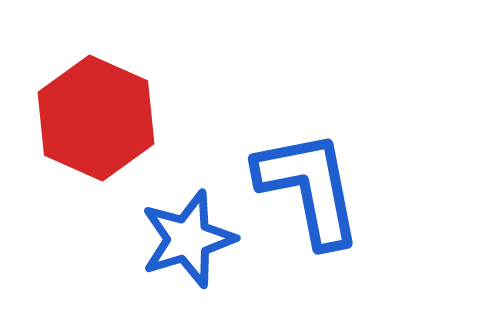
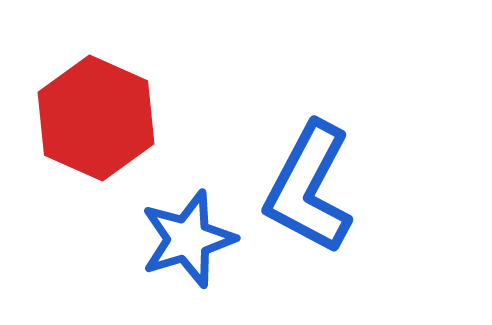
blue L-shape: rotated 141 degrees counterclockwise
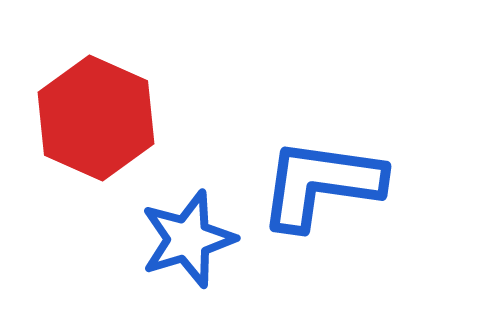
blue L-shape: moved 12 px right, 4 px up; rotated 70 degrees clockwise
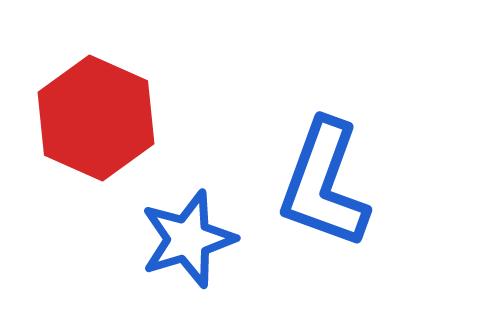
blue L-shape: moved 3 px right; rotated 78 degrees counterclockwise
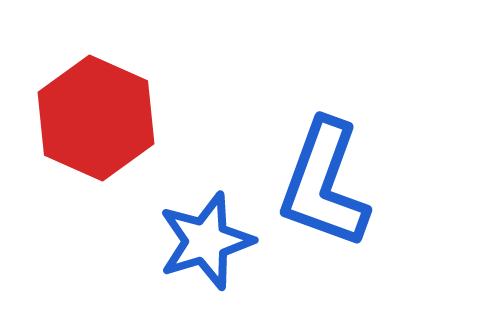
blue star: moved 18 px right, 2 px down
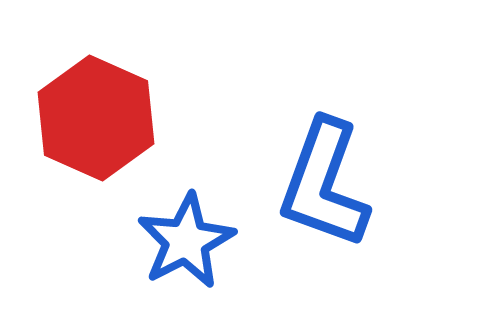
blue star: moved 20 px left; rotated 10 degrees counterclockwise
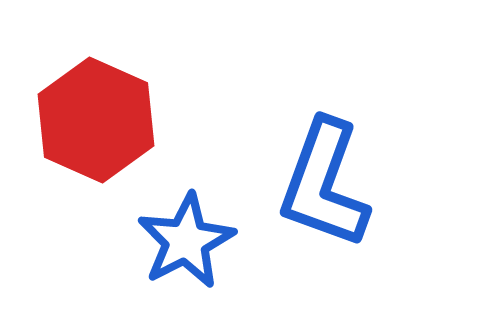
red hexagon: moved 2 px down
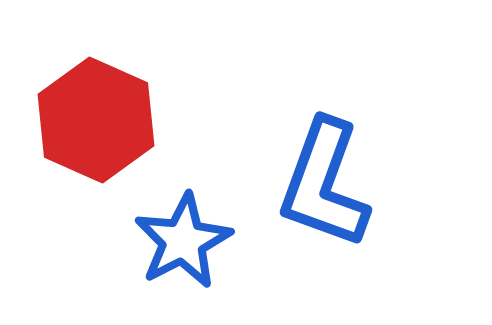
blue star: moved 3 px left
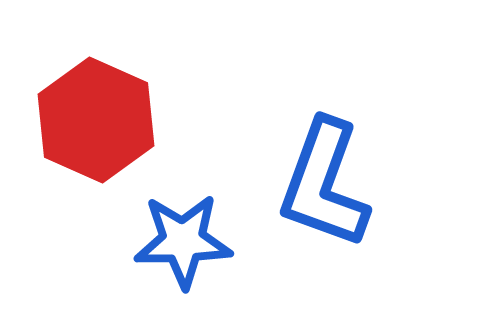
blue star: rotated 26 degrees clockwise
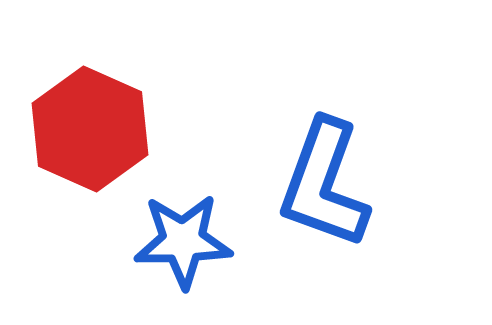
red hexagon: moved 6 px left, 9 px down
